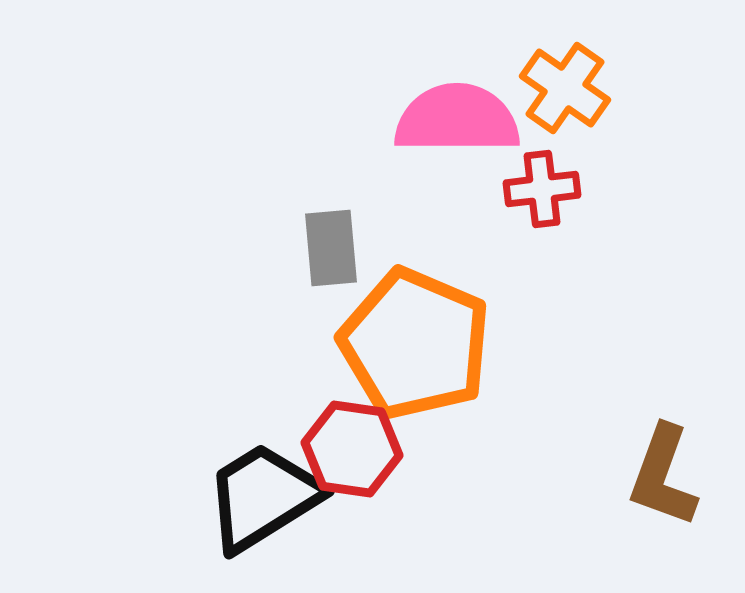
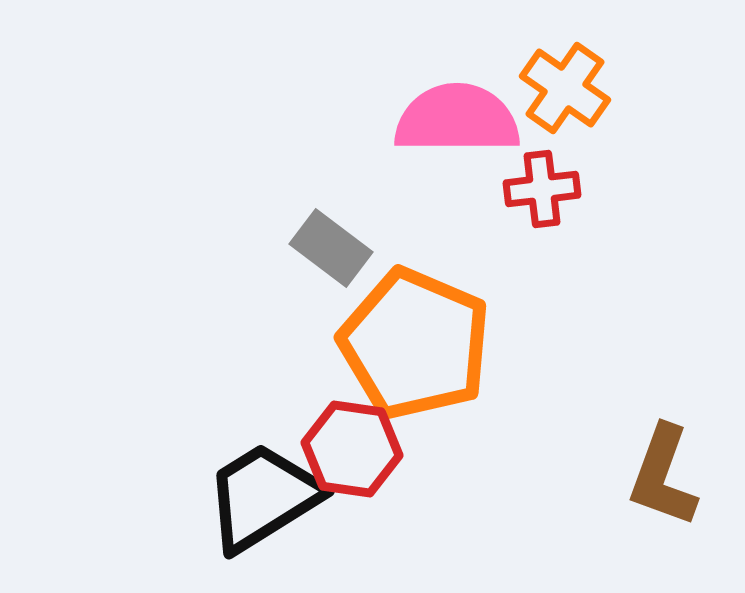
gray rectangle: rotated 48 degrees counterclockwise
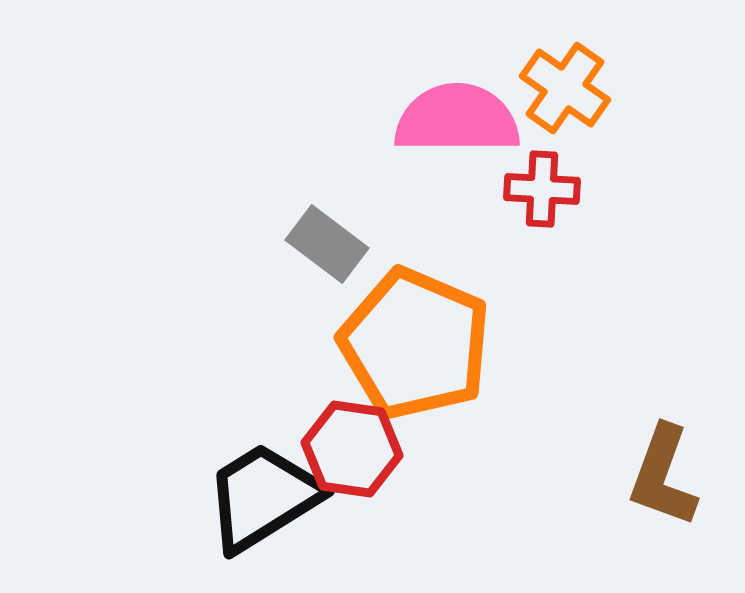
red cross: rotated 10 degrees clockwise
gray rectangle: moved 4 px left, 4 px up
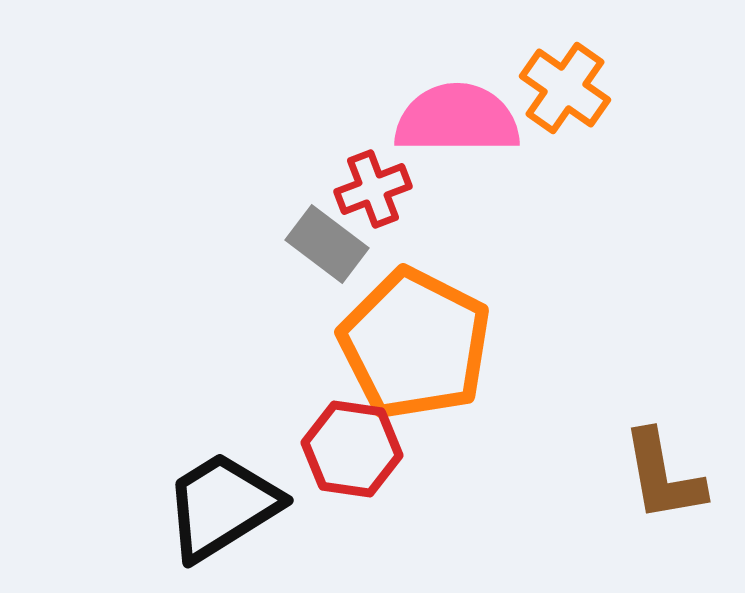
red cross: moved 169 px left; rotated 24 degrees counterclockwise
orange pentagon: rotated 4 degrees clockwise
brown L-shape: rotated 30 degrees counterclockwise
black trapezoid: moved 41 px left, 9 px down
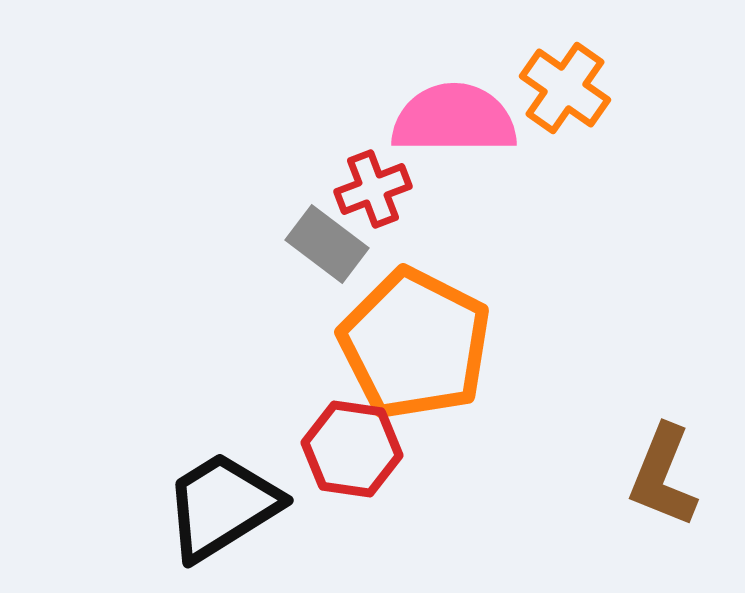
pink semicircle: moved 3 px left
brown L-shape: rotated 32 degrees clockwise
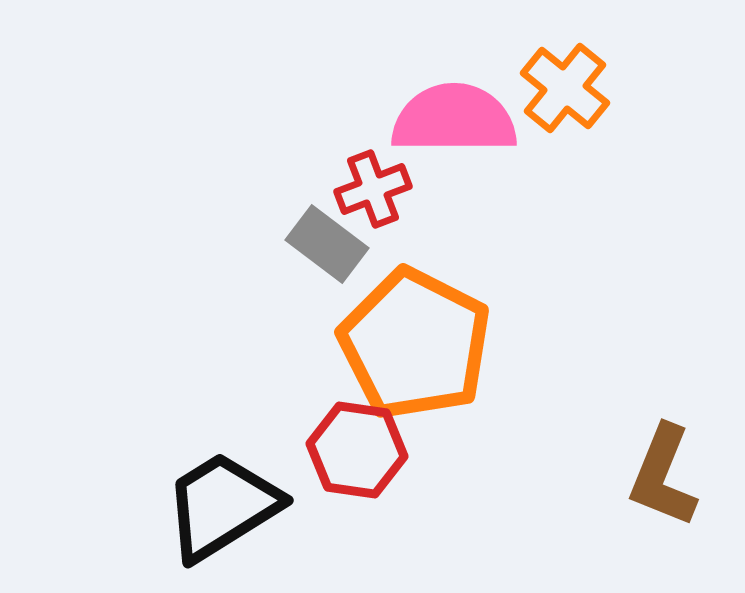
orange cross: rotated 4 degrees clockwise
red hexagon: moved 5 px right, 1 px down
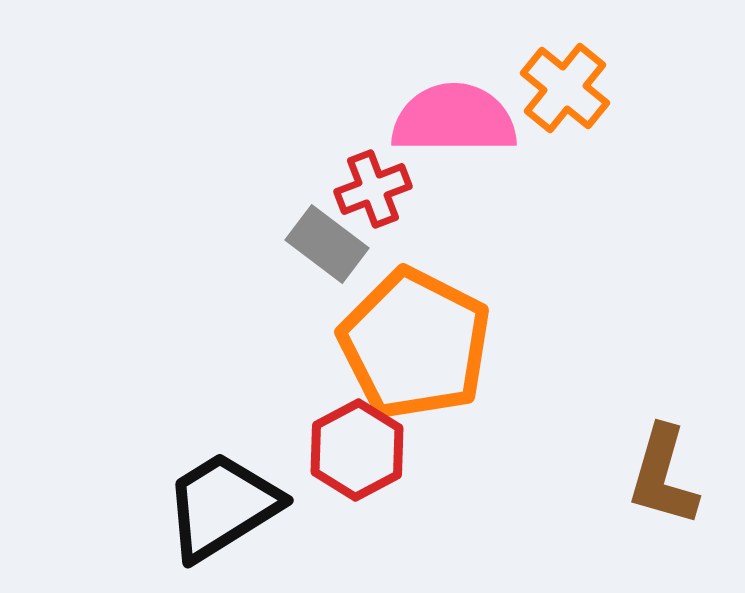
red hexagon: rotated 24 degrees clockwise
brown L-shape: rotated 6 degrees counterclockwise
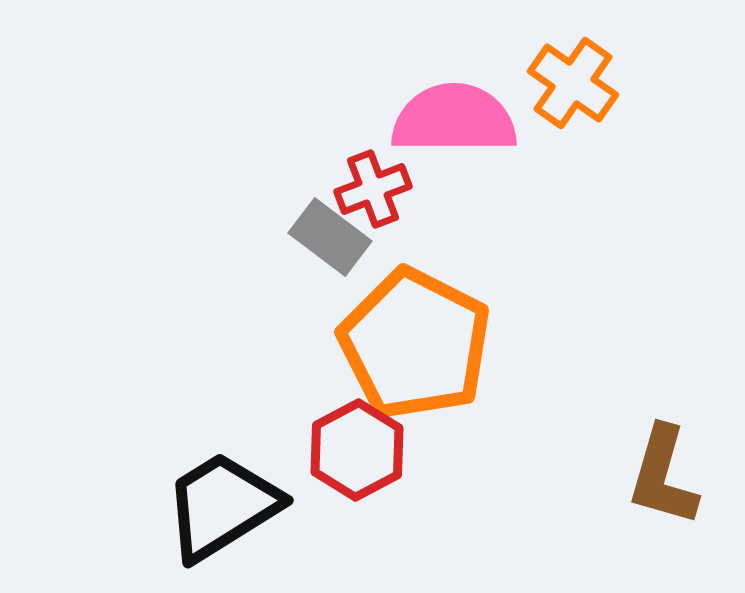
orange cross: moved 8 px right, 5 px up; rotated 4 degrees counterclockwise
gray rectangle: moved 3 px right, 7 px up
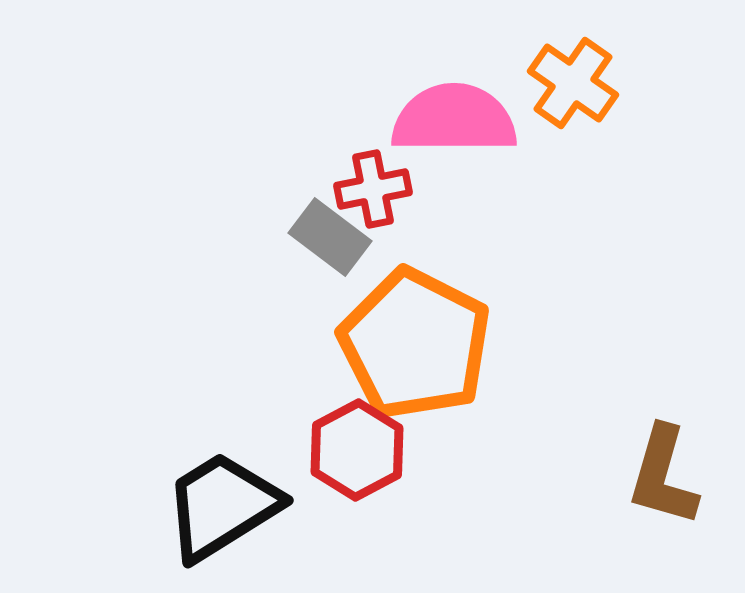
red cross: rotated 10 degrees clockwise
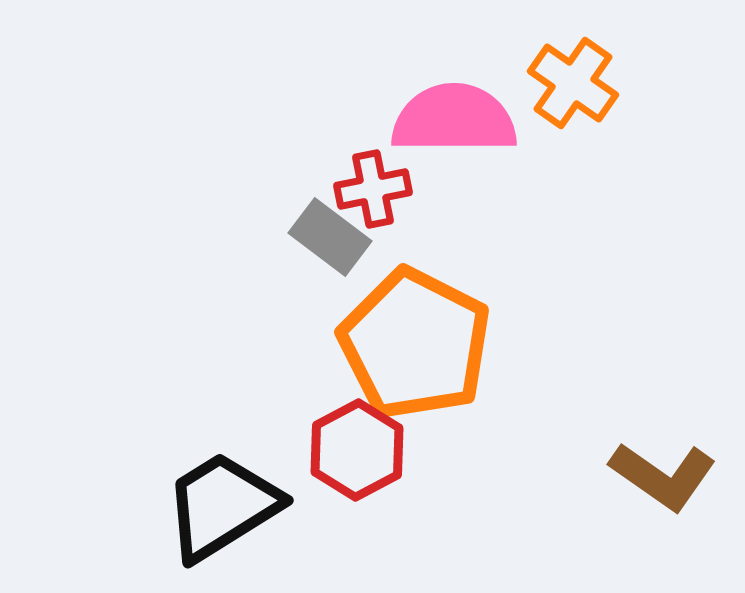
brown L-shape: rotated 71 degrees counterclockwise
